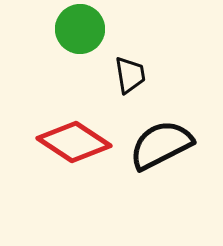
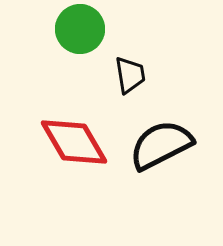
red diamond: rotated 26 degrees clockwise
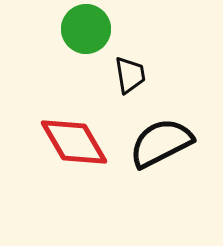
green circle: moved 6 px right
black semicircle: moved 2 px up
